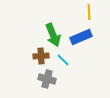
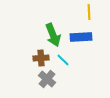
blue rectangle: rotated 20 degrees clockwise
brown cross: moved 2 px down
gray cross: rotated 24 degrees clockwise
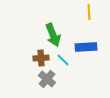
blue rectangle: moved 5 px right, 10 px down
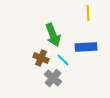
yellow line: moved 1 px left, 1 px down
brown cross: rotated 28 degrees clockwise
gray cross: moved 6 px right, 1 px up
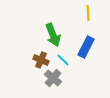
blue rectangle: rotated 60 degrees counterclockwise
brown cross: moved 2 px down
